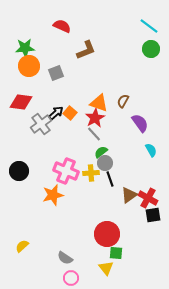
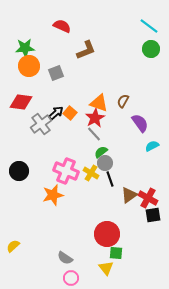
cyan semicircle: moved 1 px right, 4 px up; rotated 88 degrees counterclockwise
yellow cross: rotated 35 degrees clockwise
yellow semicircle: moved 9 px left
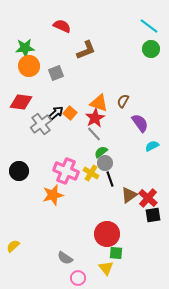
red cross: rotated 12 degrees clockwise
pink circle: moved 7 px right
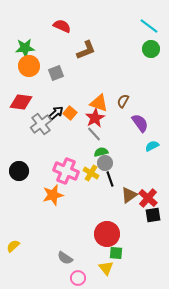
green semicircle: rotated 24 degrees clockwise
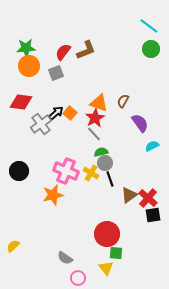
red semicircle: moved 1 px right, 26 px down; rotated 78 degrees counterclockwise
green star: moved 1 px right
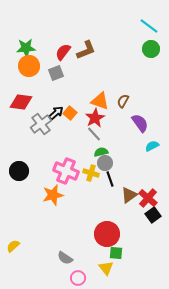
orange triangle: moved 1 px right, 2 px up
yellow cross: rotated 14 degrees counterclockwise
black square: rotated 28 degrees counterclockwise
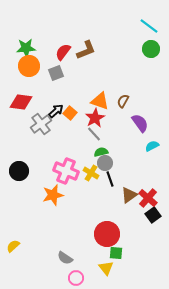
black arrow: moved 2 px up
yellow cross: rotated 14 degrees clockwise
pink circle: moved 2 px left
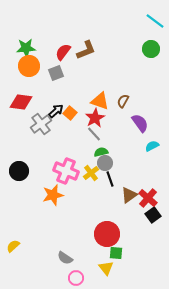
cyan line: moved 6 px right, 5 px up
yellow cross: rotated 21 degrees clockwise
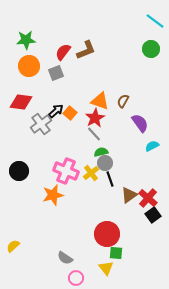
green star: moved 8 px up
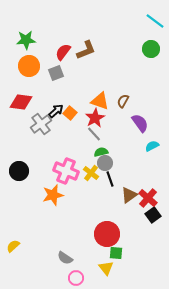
yellow cross: rotated 14 degrees counterclockwise
